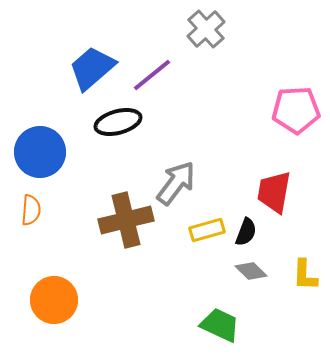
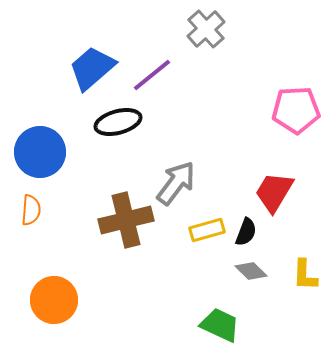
red trapezoid: rotated 21 degrees clockwise
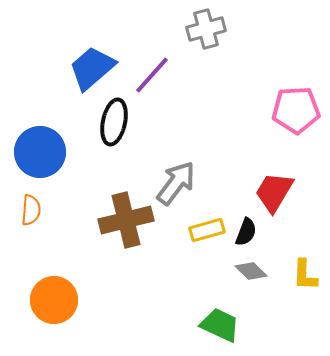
gray cross: rotated 27 degrees clockwise
purple line: rotated 9 degrees counterclockwise
black ellipse: moved 4 px left; rotated 63 degrees counterclockwise
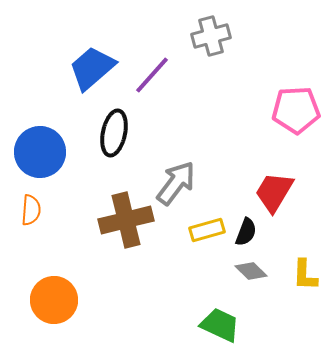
gray cross: moved 5 px right, 7 px down
black ellipse: moved 11 px down
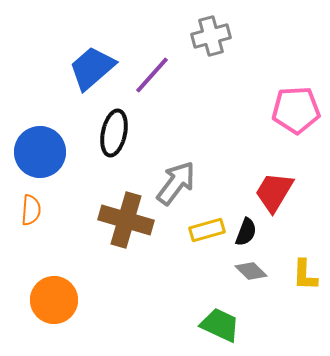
brown cross: rotated 30 degrees clockwise
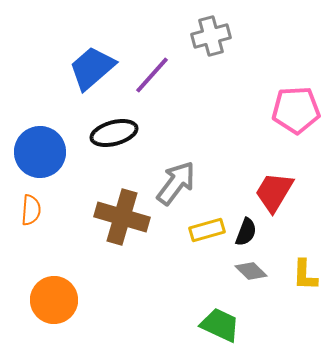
black ellipse: rotated 63 degrees clockwise
brown cross: moved 4 px left, 3 px up
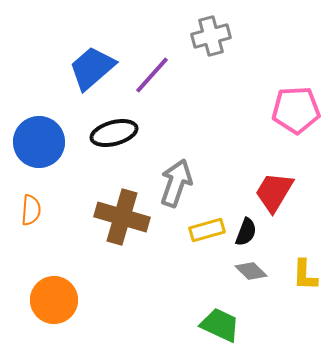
blue circle: moved 1 px left, 10 px up
gray arrow: rotated 18 degrees counterclockwise
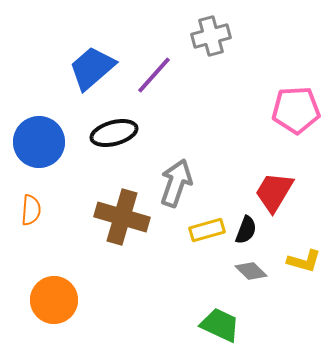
purple line: moved 2 px right
black semicircle: moved 2 px up
yellow L-shape: moved 1 px left, 14 px up; rotated 76 degrees counterclockwise
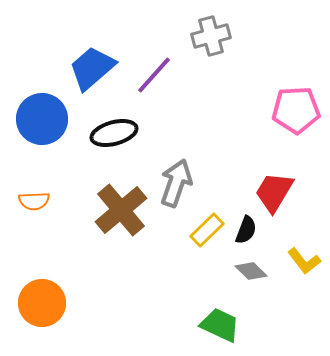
blue circle: moved 3 px right, 23 px up
orange semicircle: moved 3 px right, 9 px up; rotated 84 degrees clockwise
brown cross: moved 1 px left, 7 px up; rotated 34 degrees clockwise
yellow rectangle: rotated 28 degrees counterclockwise
yellow L-shape: rotated 36 degrees clockwise
orange circle: moved 12 px left, 3 px down
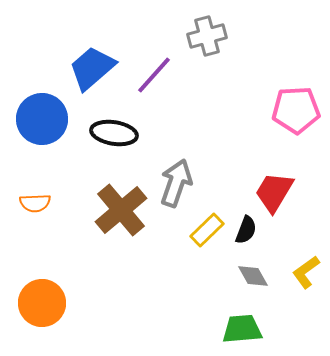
gray cross: moved 4 px left
black ellipse: rotated 24 degrees clockwise
orange semicircle: moved 1 px right, 2 px down
yellow L-shape: moved 2 px right, 11 px down; rotated 92 degrees clockwise
gray diamond: moved 2 px right, 5 px down; rotated 16 degrees clockwise
green trapezoid: moved 22 px right, 4 px down; rotated 30 degrees counterclockwise
